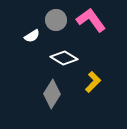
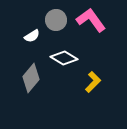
gray diamond: moved 21 px left, 16 px up; rotated 8 degrees clockwise
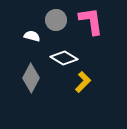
pink L-shape: moved 1 px down; rotated 28 degrees clockwise
white semicircle: rotated 133 degrees counterclockwise
gray diamond: rotated 12 degrees counterclockwise
yellow L-shape: moved 10 px left
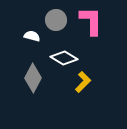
pink L-shape: rotated 8 degrees clockwise
gray diamond: moved 2 px right
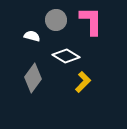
white diamond: moved 2 px right, 2 px up
gray diamond: rotated 8 degrees clockwise
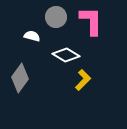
gray circle: moved 3 px up
white diamond: moved 1 px up
gray diamond: moved 13 px left
yellow L-shape: moved 2 px up
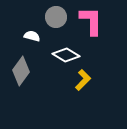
gray diamond: moved 1 px right, 7 px up
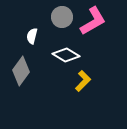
gray circle: moved 6 px right
pink L-shape: moved 2 px right; rotated 60 degrees clockwise
white semicircle: rotated 91 degrees counterclockwise
yellow L-shape: moved 1 px down
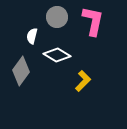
gray circle: moved 5 px left
pink L-shape: rotated 48 degrees counterclockwise
white diamond: moved 9 px left
